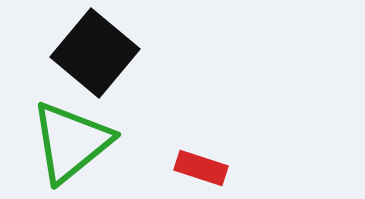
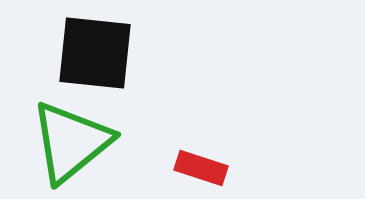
black square: rotated 34 degrees counterclockwise
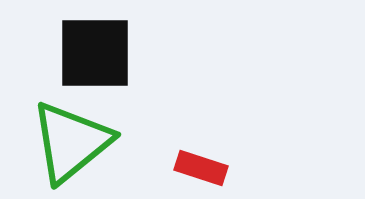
black square: rotated 6 degrees counterclockwise
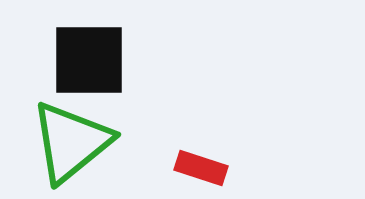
black square: moved 6 px left, 7 px down
